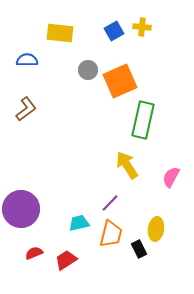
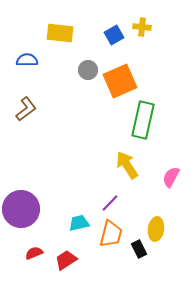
blue square: moved 4 px down
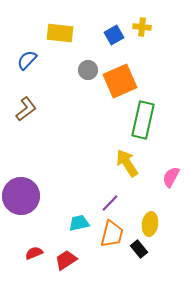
blue semicircle: rotated 45 degrees counterclockwise
yellow arrow: moved 2 px up
purple circle: moved 13 px up
yellow ellipse: moved 6 px left, 5 px up
orange trapezoid: moved 1 px right
black rectangle: rotated 12 degrees counterclockwise
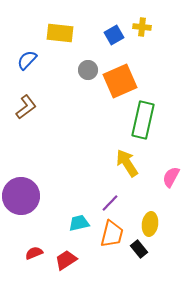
brown L-shape: moved 2 px up
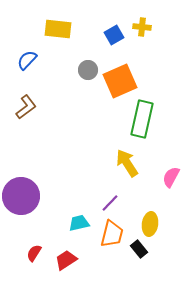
yellow rectangle: moved 2 px left, 4 px up
green rectangle: moved 1 px left, 1 px up
red semicircle: rotated 36 degrees counterclockwise
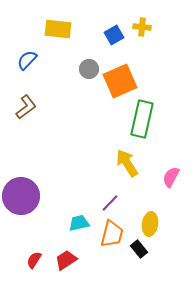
gray circle: moved 1 px right, 1 px up
red semicircle: moved 7 px down
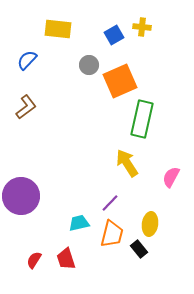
gray circle: moved 4 px up
red trapezoid: moved 1 px up; rotated 75 degrees counterclockwise
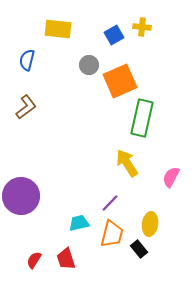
blue semicircle: rotated 30 degrees counterclockwise
green rectangle: moved 1 px up
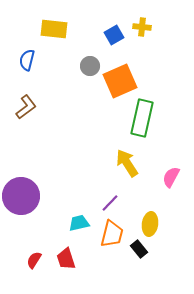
yellow rectangle: moved 4 px left
gray circle: moved 1 px right, 1 px down
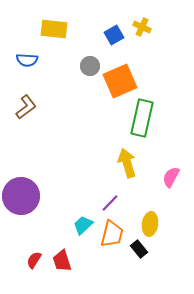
yellow cross: rotated 18 degrees clockwise
blue semicircle: rotated 100 degrees counterclockwise
yellow arrow: rotated 16 degrees clockwise
cyan trapezoid: moved 4 px right, 2 px down; rotated 30 degrees counterclockwise
red trapezoid: moved 4 px left, 2 px down
